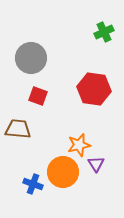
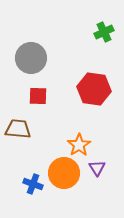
red square: rotated 18 degrees counterclockwise
orange star: rotated 20 degrees counterclockwise
purple triangle: moved 1 px right, 4 px down
orange circle: moved 1 px right, 1 px down
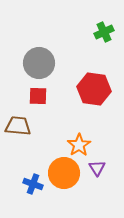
gray circle: moved 8 px right, 5 px down
brown trapezoid: moved 3 px up
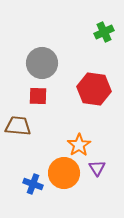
gray circle: moved 3 px right
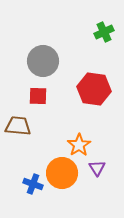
gray circle: moved 1 px right, 2 px up
orange circle: moved 2 px left
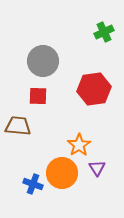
red hexagon: rotated 16 degrees counterclockwise
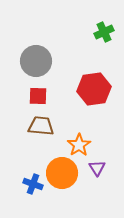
gray circle: moved 7 px left
brown trapezoid: moved 23 px right
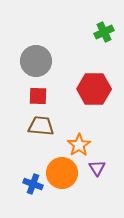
red hexagon: rotated 8 degrees clockwise
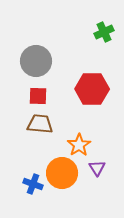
red hexagon: moved 2 px left
brown trapezoid: moved 1 px left, 2 px up
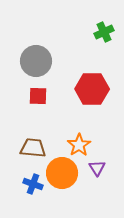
brown trapezoid: moved 7 px left, 24 px down
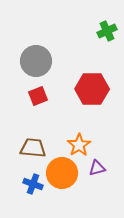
green cross: moved 3 px right, 1 px up
red square: rotated 24 degrees counterclockwise
purple triangle: rotated 48 degrees clockwise
